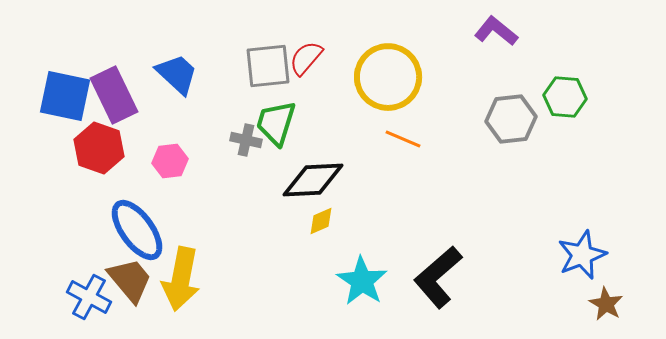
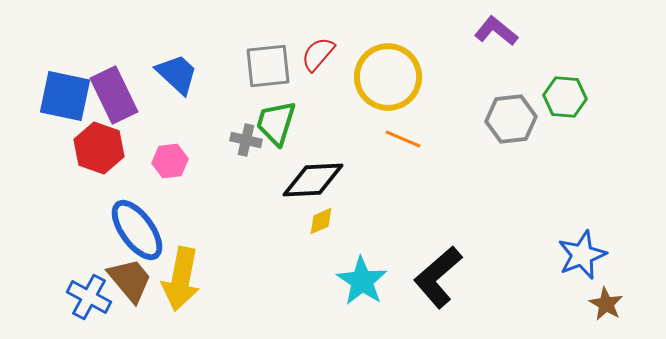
red semicircle: moved 12 px right, 4 px up
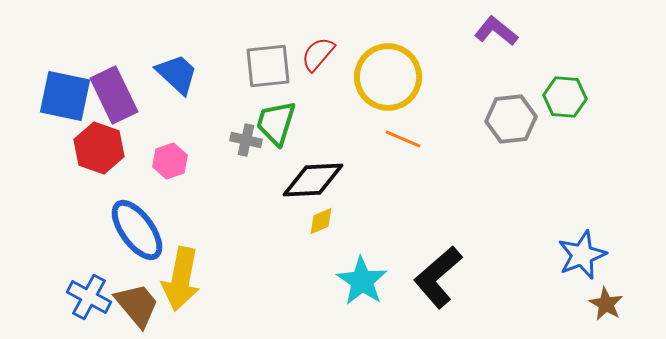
pink hexagon: rotated 12 degrees counterclockwise
brown trapezoid: moved 7 px right, 25 px down
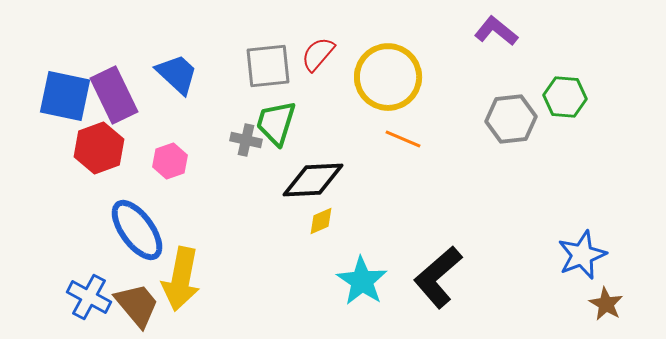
red hexagon: rotated 21 degrees clockwise
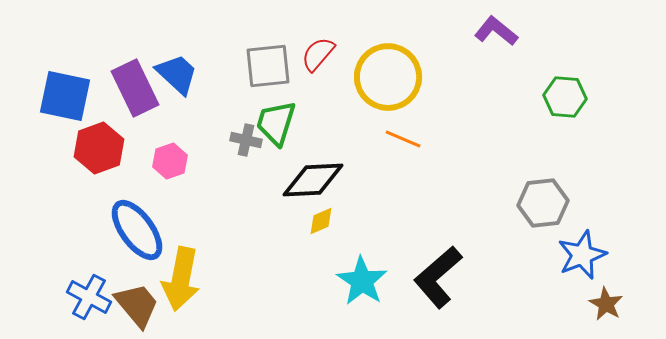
purple rectangle: moved 21 px right, 7 px up
gray hexagon: moved 32 px right, 84 px down
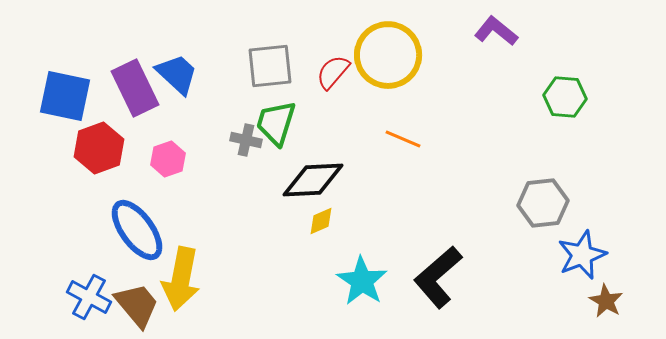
red semicircle: moved 15 px right, 18 px down
gray square: moved 2 px right
yellow circle: moved 22 px up
pink hexagon: moved 2 px left, 2 px up
brown star: moved 3 px up
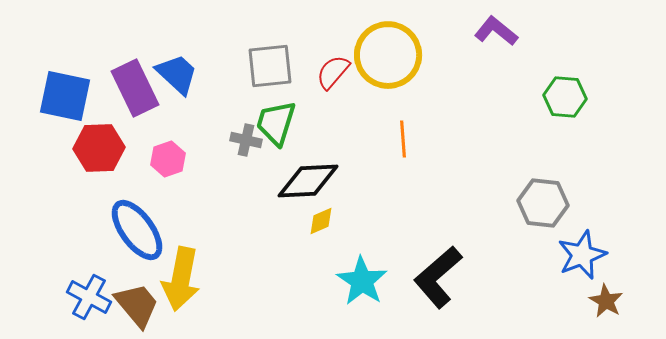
orange line: rotated 63 degrees clockwise
red hexagon: rotated 18 degrees clockwise
black diamond: moved 5 px left, 1 px down
gray hexagon: rotated 12 degrees clockwise
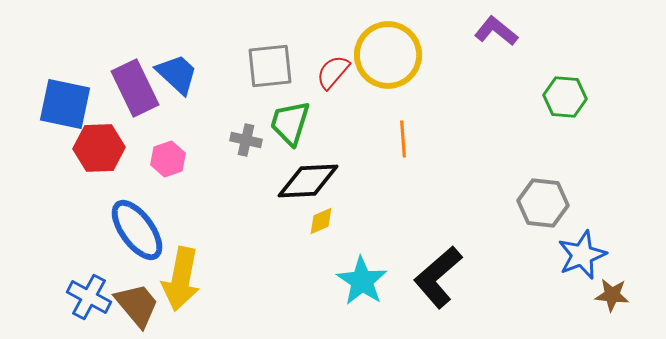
blue square: moved 8 px down
green trapezoid: moved 14 px right
brown star: moved 6 px right, 6 px up; rotated 24 degrees counterclockwise
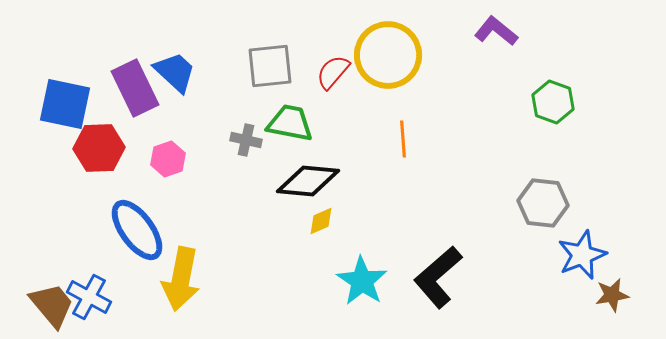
blue trapezoid: moved 2 px left, 2 px up
green hexagon: moved 12 px left, 5 px down; rotated 15 degrees clockwise
green trapezoid: rotated 84 degrees clockwise
black diamond: rotated 8 degrees clockwise
brown star: rotated 16 degrees counterclockwise
brown trapezoid: moved 85 px left
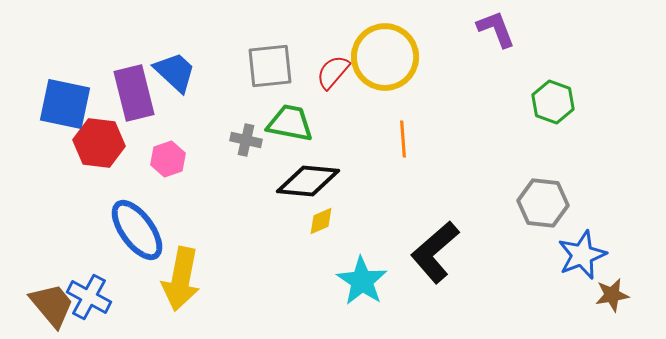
purple L-shape: moved 2 px up; rotated 30 degrees clockwise
yellow circle: moved 3 px left, 2 px down
purple rectangle: moved 1 px left, 5 px down; rotated 12 degrees clockwise
red hexagon: moved 5 px up; rotated 9 degrees clockwise
black L-shape: moved 3 px left, 25 px up
